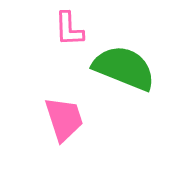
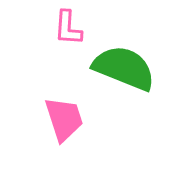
pink L-shape: moved 1 px left, 1 px up; rotated 6 degrees clockwise
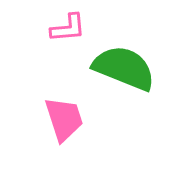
pink L-shape: rotated 99 degrees counterclockwise
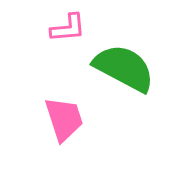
green semicircle: rotated 6 degrees clockwise
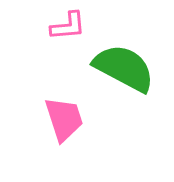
pink L-shape: moved 2 px up
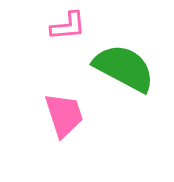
pink trapezoid: moved 4 px up
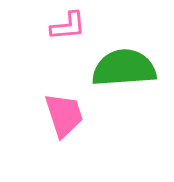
green semicircle: rotated 32 degrees counterclockwise
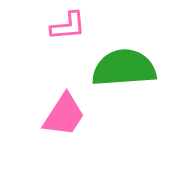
pink trapezoid: rotated 51 degrees clockwise
